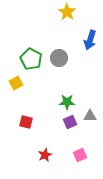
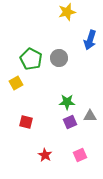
yellow star: rotated 24 degrees clockwise
red star: rotated 16 degrees counterclockwise
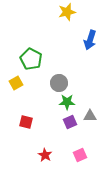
gray circle: moved 25 px down
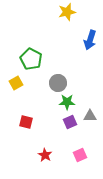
gray circle: moved 1 px left
